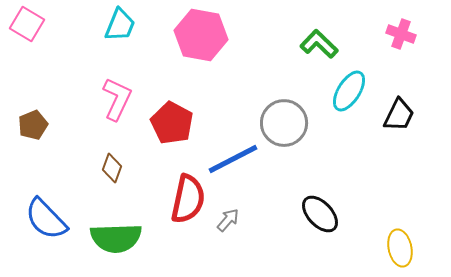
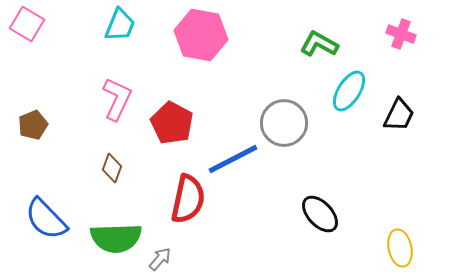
green L-shape: rotated 15 degrees counterclockwise
gray arrow: moved 68 px left, 39 px down
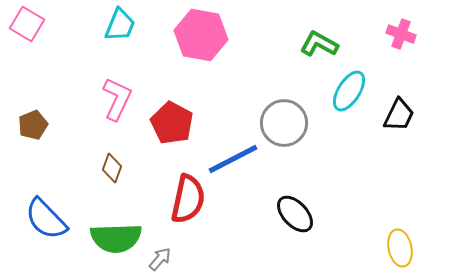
black ellipse: moved 25 px left
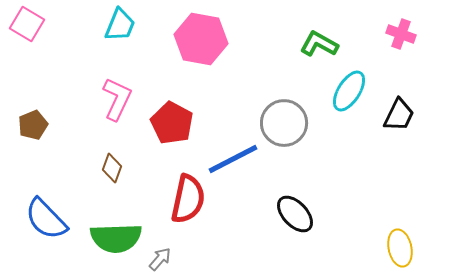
pink hexagon: moved 4 px down
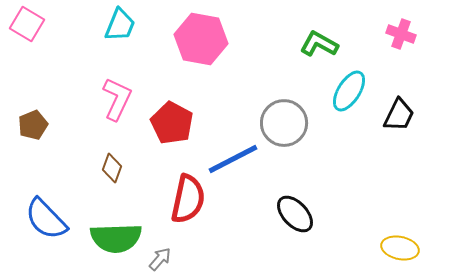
yellow ellipse: rotated 66 degrees counterclockwise
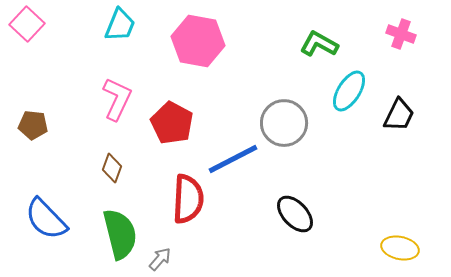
pink square: rotated 12 degrees clockwise
pink hexagon: moved 3 px left, 2 px down
brown pentagon: rotated 28 degrees clockwise
red semicircle: rotated 9 degrees counterclockwise
green semicircle: moved 4 px right, 4 px up; rotated 102 degrees counterclockwise
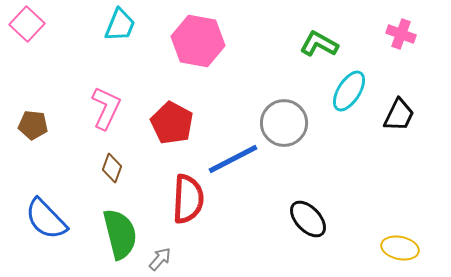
pink L-shape: moved 11 px left, 9 px down
black ellipse: moved 13 px right, 5 px down
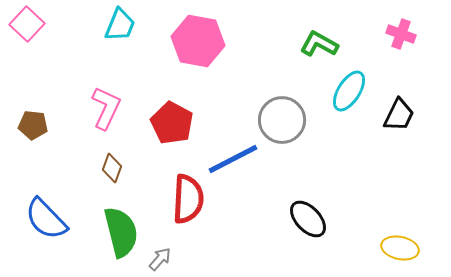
gray circle: moved 2 px left, 3 px up
green semicircle: moved 1 px right, 2 px up
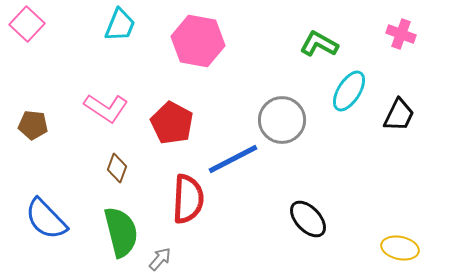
pink L-shape: rotated 99 degrees clockwise
brown diamond: moved 5 px right
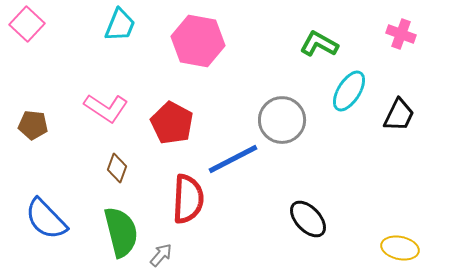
gray arrow: moved 1 px right, 4 px up
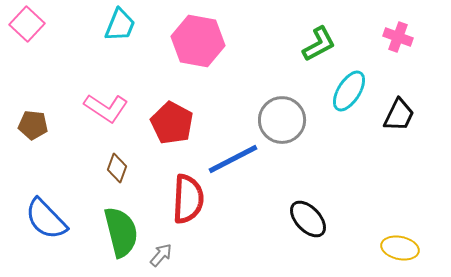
pink cross: moved 3 px left, 3 px down
green L-shape: rotated 123 degrees clockwise
